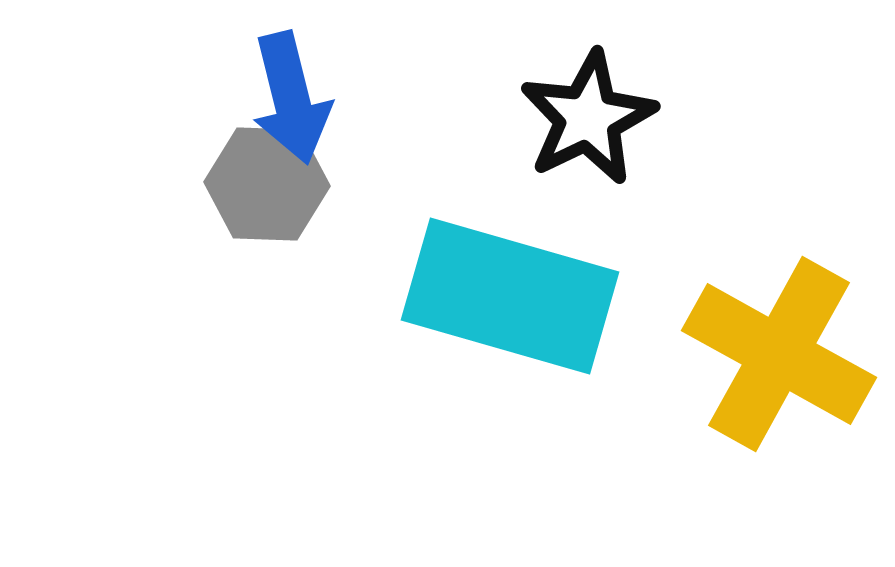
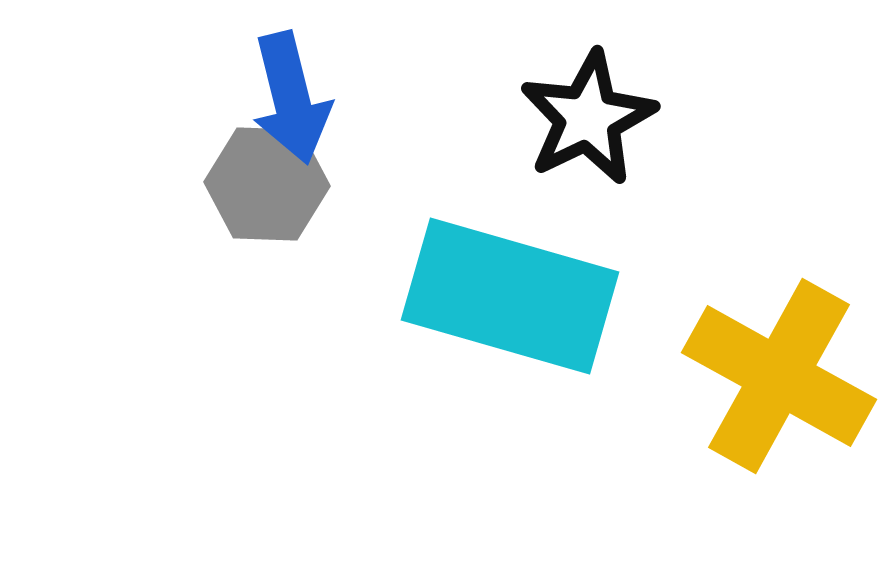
yellow cross: moved 22 px down
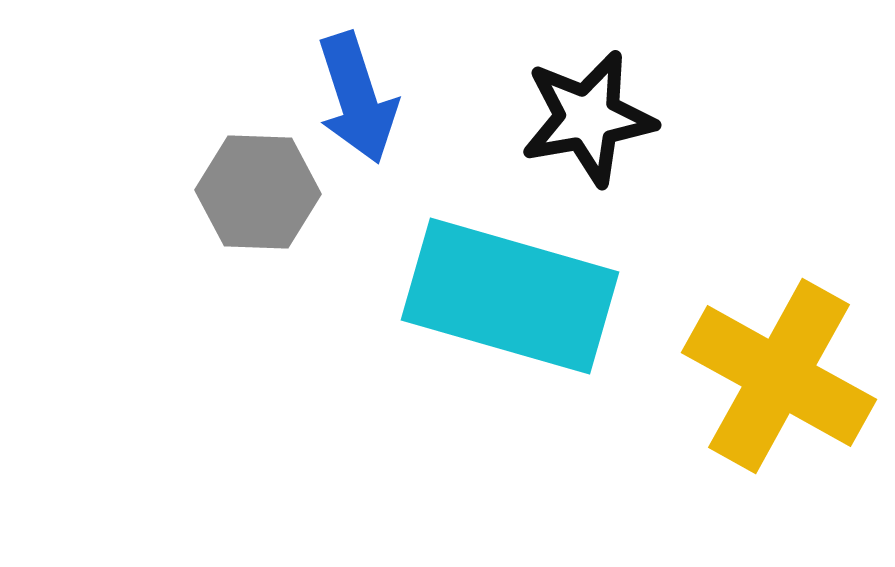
blue arrow: moved 66 px right; rotated 4 degrees counterclockwise
black star: rotated 16 degrees clockwise
gray hexagon: moved 9 px left, 8 px down
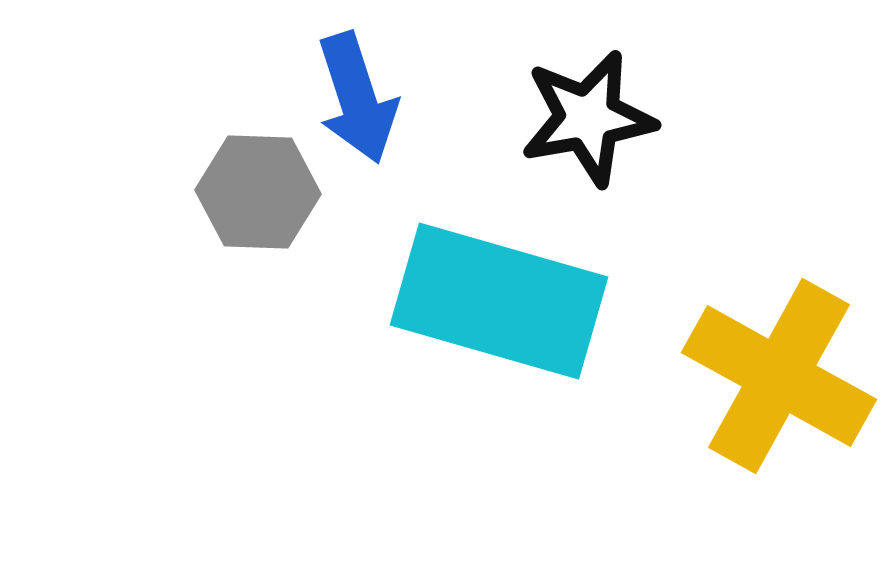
cyan rectangle: moved 11 px left, 5 px down
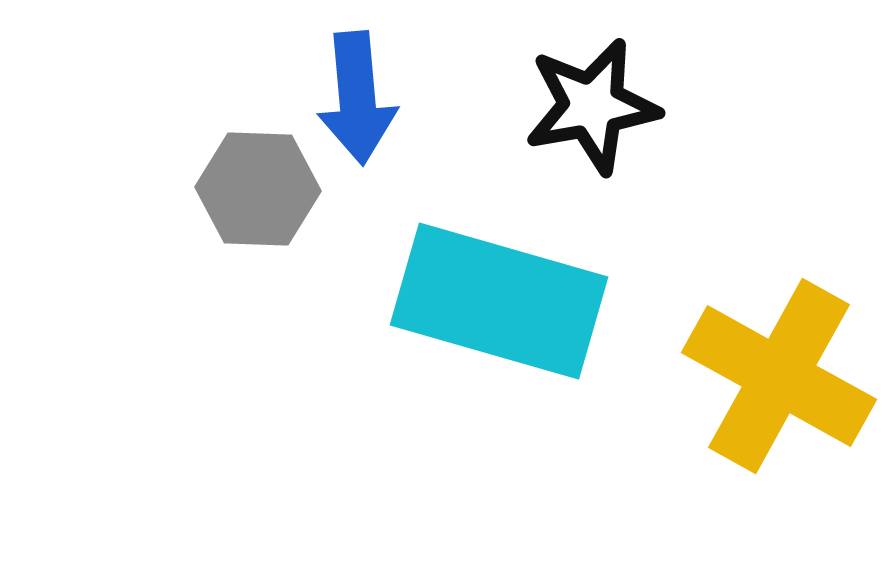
blue arrow: rotated 13 degrees clockwise
black star: moved 4 px right, 12 px up
gray hexagon: moved 3 px up
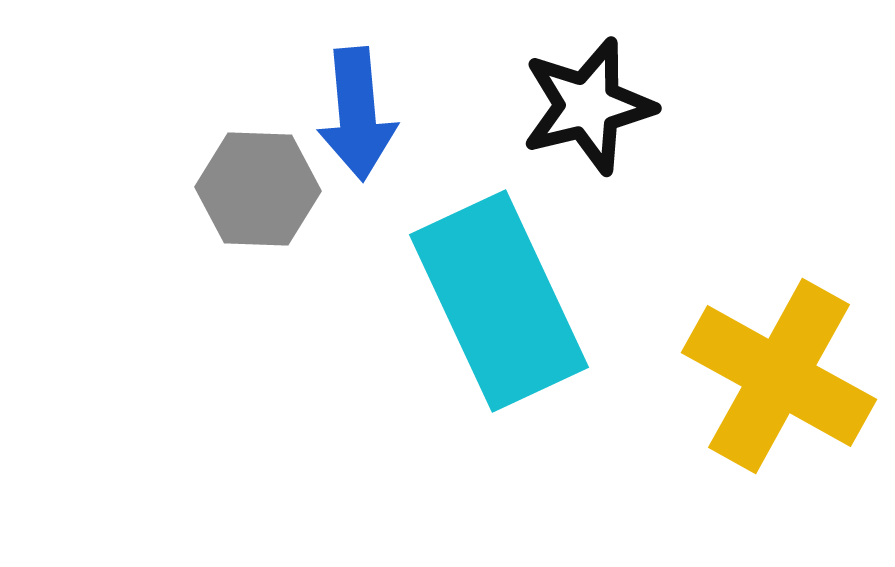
blue arrow: moved 16 px down
black star: moved 4 px left; rotated 4 degrees counterclockwise
cyan rectangle: rotated 49 degrees clockwise
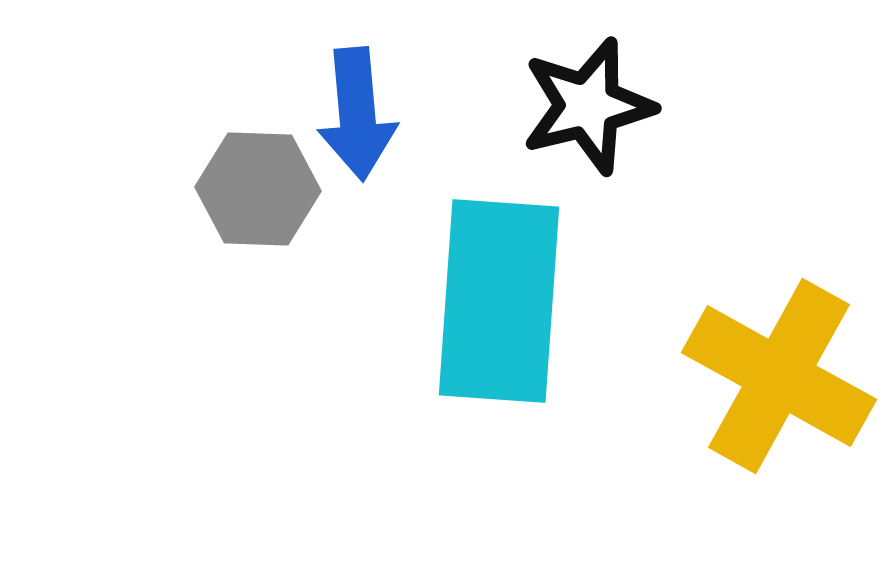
cyan rectangle: rotated 29 degrees clockwise
